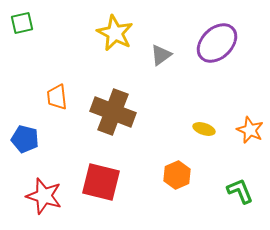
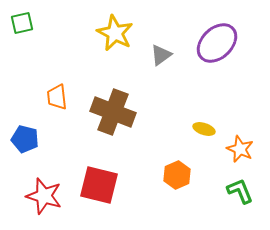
orange star: moved 10 px left, 19 px down
red square: moved 2 px left, 3 px down
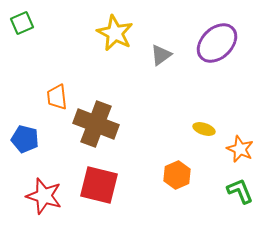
green square: rotated 10 degrees counterclockwise
brown cross: moved 17 px left, 12 px down
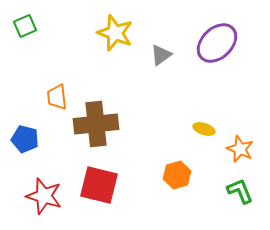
green square: moved 3 px right, 3 px down
yellow star: rotated 6 degrees counterclockwise
brown cross: rotated 27 degrees counterclockwise
orange hexagon: rotated 8 degrees clockwise
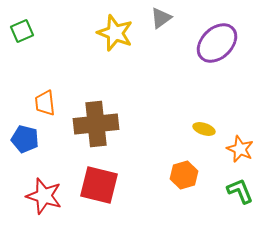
green square: moved 3 px left, 5 px down
gray triangle: moved 37 px up
orange trapezoid: moved 12 px left, 6 px down
orange hexagon: moved 7 px right
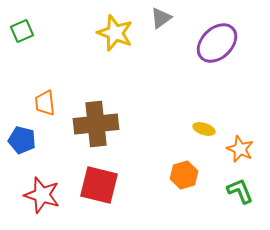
blue pentagon: moved 3 px left, 1 px down
red star: moved 2 px left, 1 px up
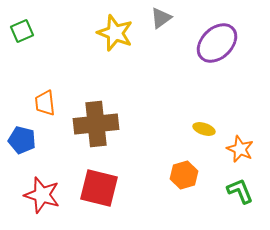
red square: moved 3 px down
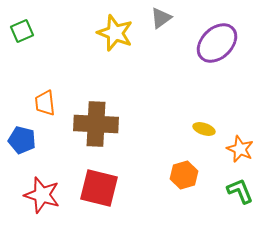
brown cross: rotated 9 degrees clockwise
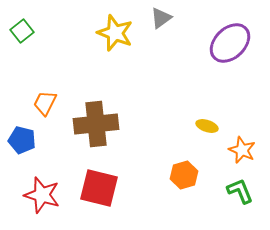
green square: rotated 15 degrees counterclockwise
purple ellipse: moved 13 px right
orange trapezoid: rotated 32 degrees clockwise
brown cross: rotated 9 degrees counterclockwise
yellow ellipse: moved 3 px right, 3 px up
orange star: moved 2 px right, 1 px down
